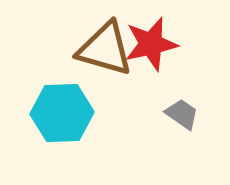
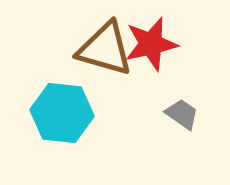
cyan hexagon: rotated 8 degrees clockwise
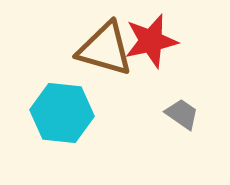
red star: moved 3 px up
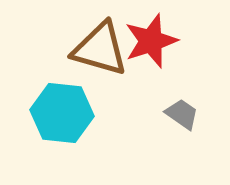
red star: rotated 6 degrees counterclockwise
brown triangle: moved 5 px left
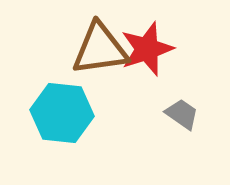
red star: moved 4 px left, 8 px down
brown triangle: rotated 24 degrees counterclockwise
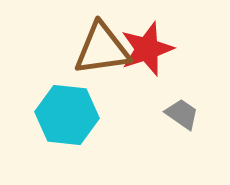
brown triangle: moved 2 px right
cyan hexagon: moved 5 px right, 2 px down
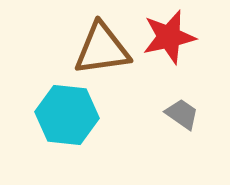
red star: moved 22 px right, 12 px up; rotated 6 degrees clockwise
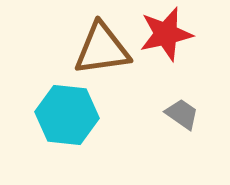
red star: moved 3 px left, 3 px up
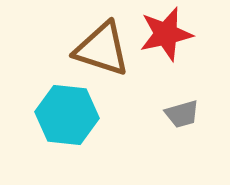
brown triangle: rotated 26 degrees clockwise
gray trapezoid: rotated 129 degrees clockwise
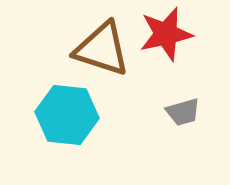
gray trapezoid: moved 1 px right, 2 px up
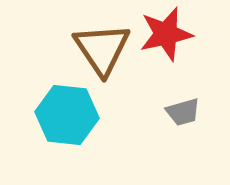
brown triangle: rotated 38 degrees clockwise
